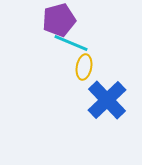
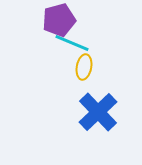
cyan line: moved 1 px right
blue cross: moved 9 px left, 12 px down
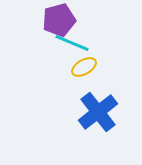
yellow ellipse: rotated 50 degrees clockwise
blue cross: rotated 6 degrees clockwise
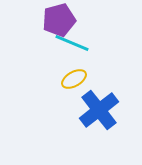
yellow ellipse: moved 10 px left, 12 px down
blue cross: moved 1 px right, 2 px up
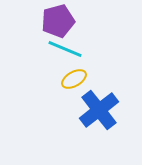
purple pentagon: moved 1 px left, 1 px down
cyan line: moved 7 px left, 6 px down
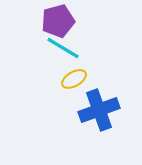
cyan line: moved 2 px left, 1 px up; rotated 8 degrees clockwise
blue cross: rotated 18 degrees clockwise
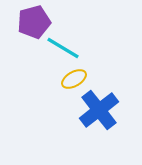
purple pentagon: moved 24 px left, 1 px down
blue cross: rotated 18 degrees counterclockwise
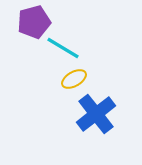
blue cross: moved 3 px left, 4 px down
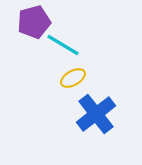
cyan line: moved 3 px up
yellow ellipse: moved 1 px left, 1 px up
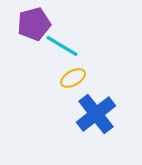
purple pentagon: moved 2 px down
cyan line: moved 1 px left, 1 px down
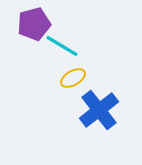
blue cross: moved 3 px right, 4 px up
